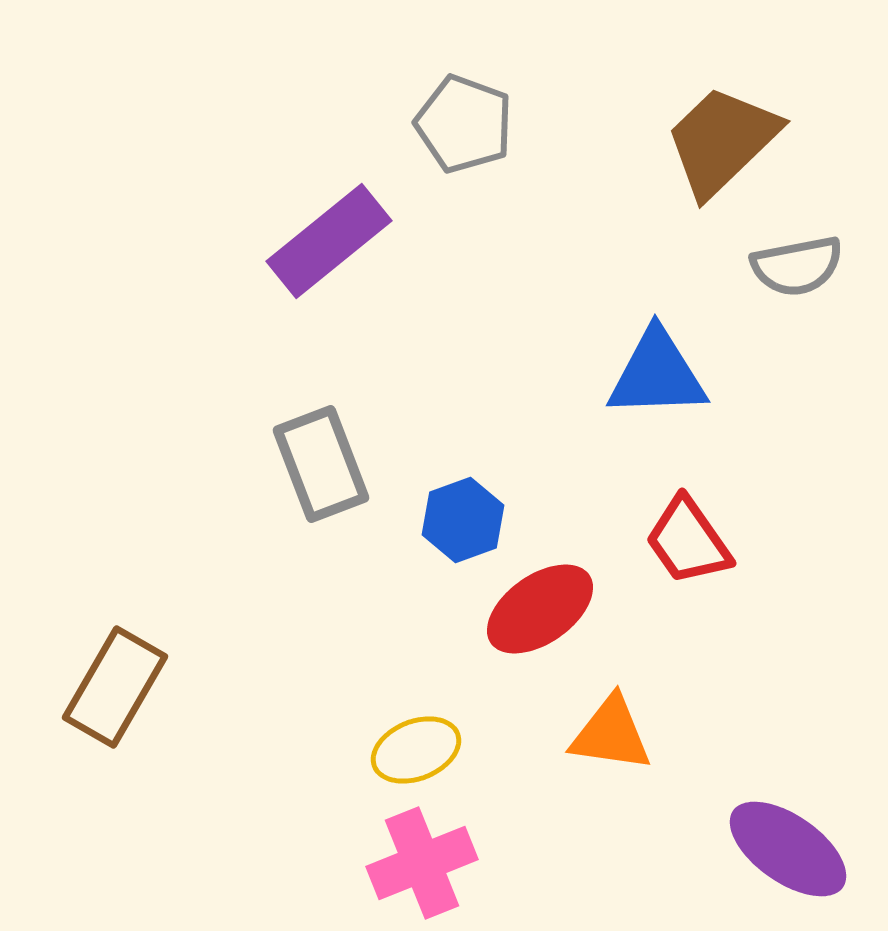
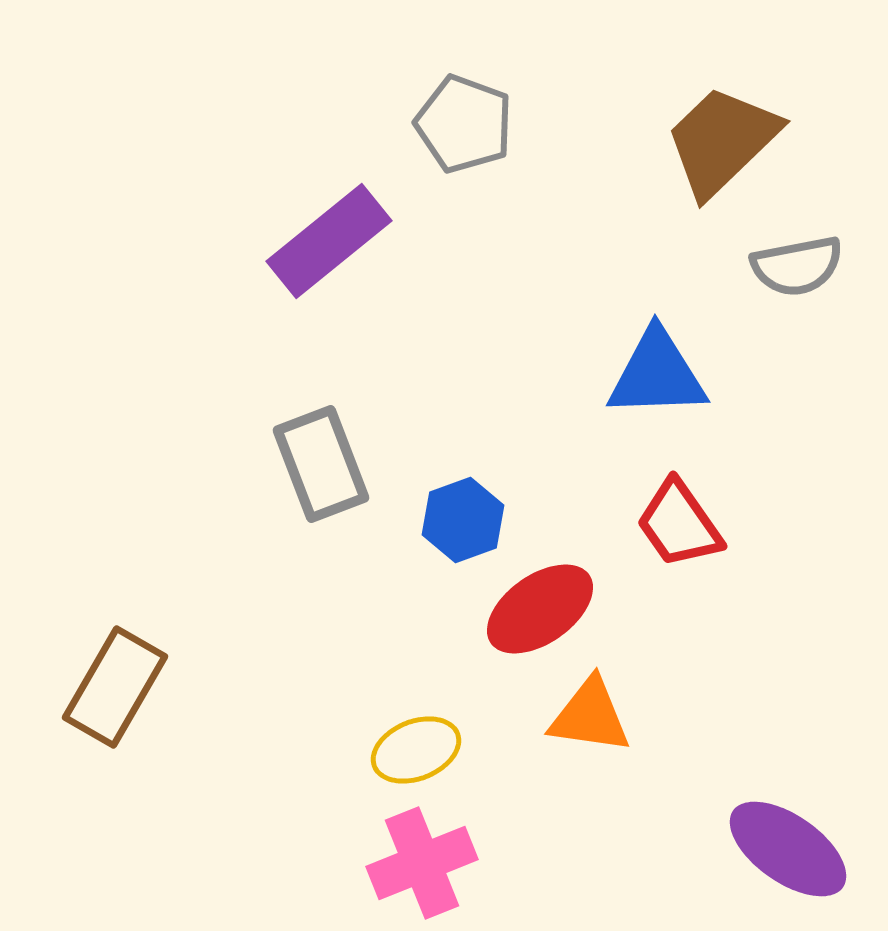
red trapezoid: moved 9 px left, 17 px up
orange triangle: moved 21 px left, 18 px up
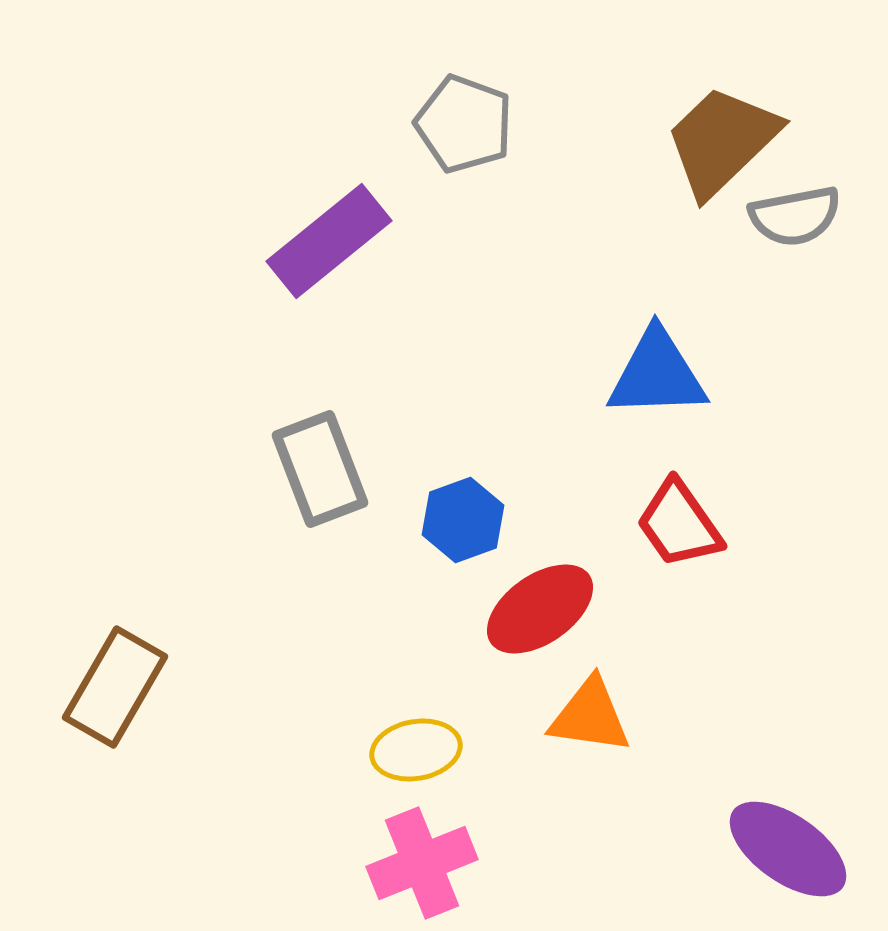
gray semicircle: moved 2 px left, 50 px up
gray rectangle: moved 1 px left, 5 px down
yellow ellipse: rotated 12 degrees clockwise
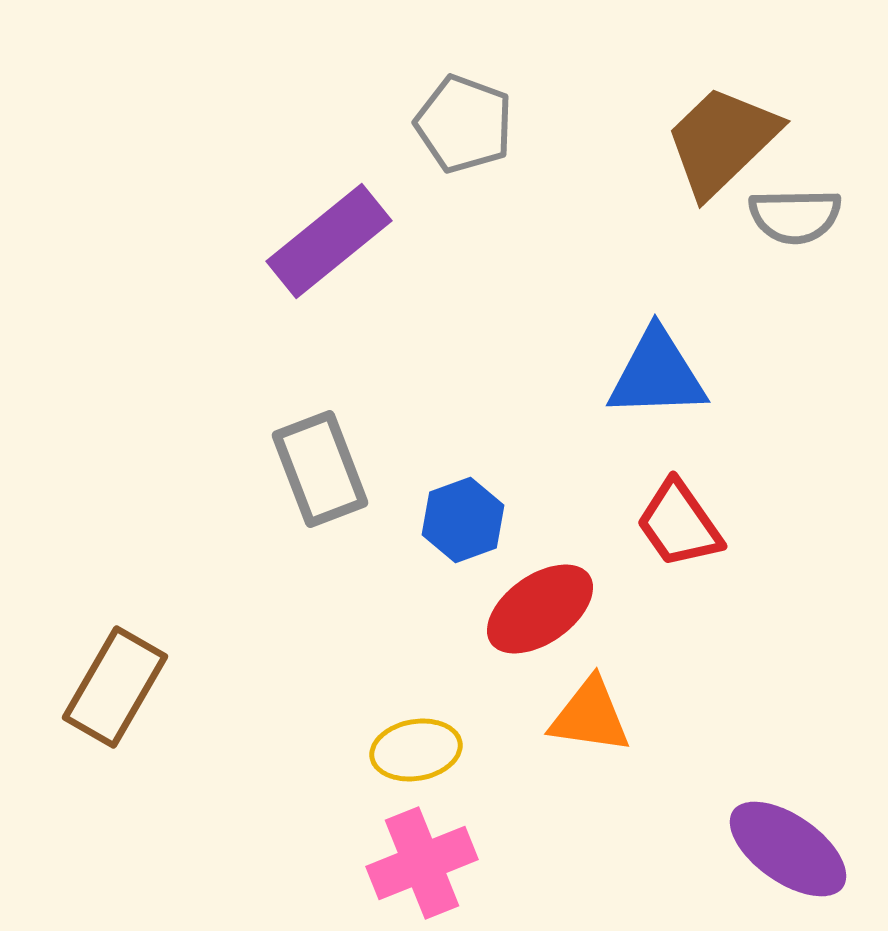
gray semicircle: rotated 10 degrees clockwise
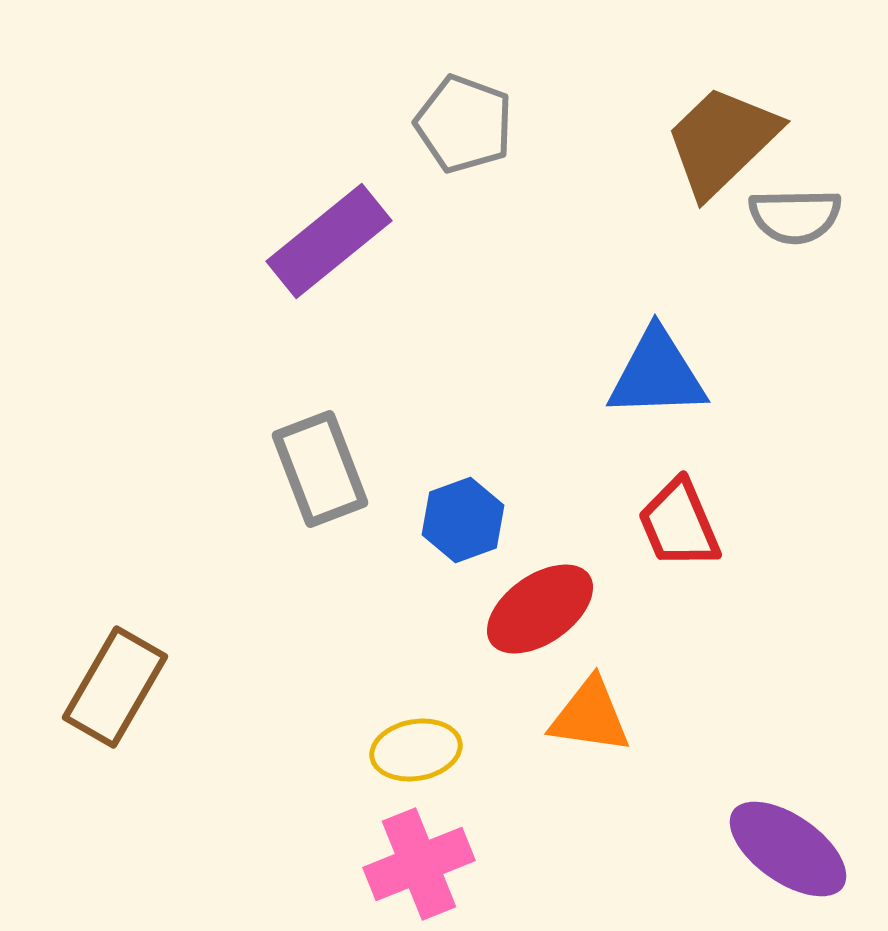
red trapezoid: rotated 12 degrees clockwise
pink cross: moved 3 px left, 1 px down
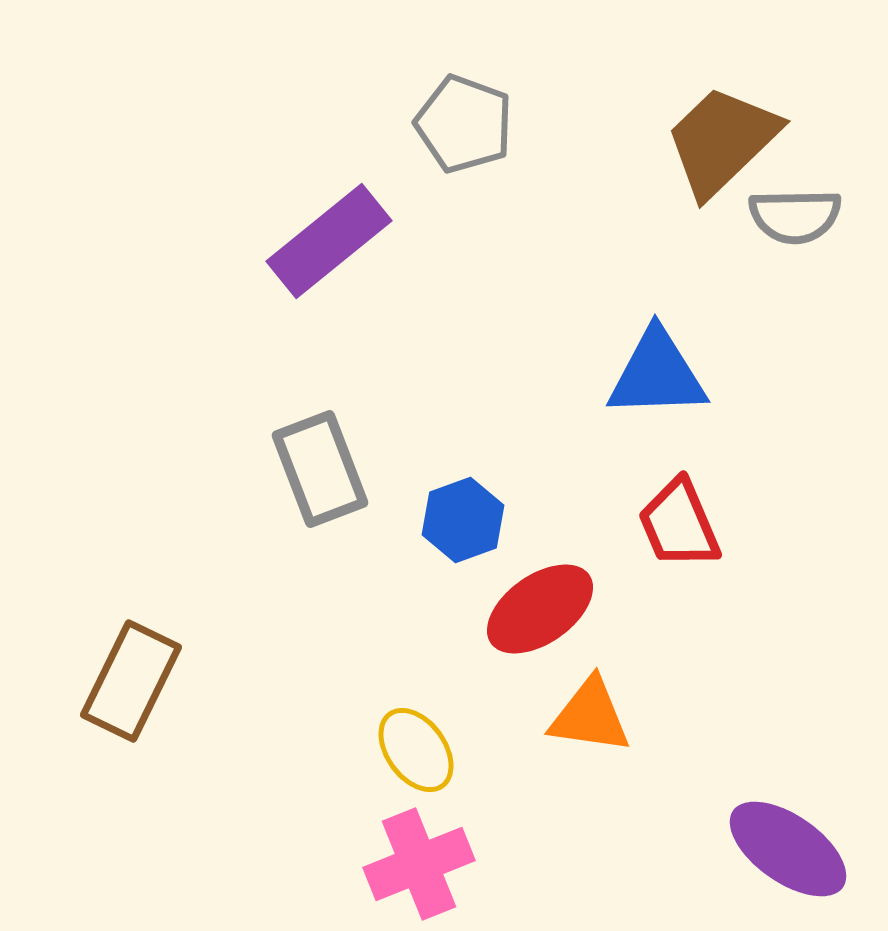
brown rectangle: moved 16 px right, 6 px up; rotated 4 degrees counterclockwise
yellow ellipse: rotated 64 degrees clockwise
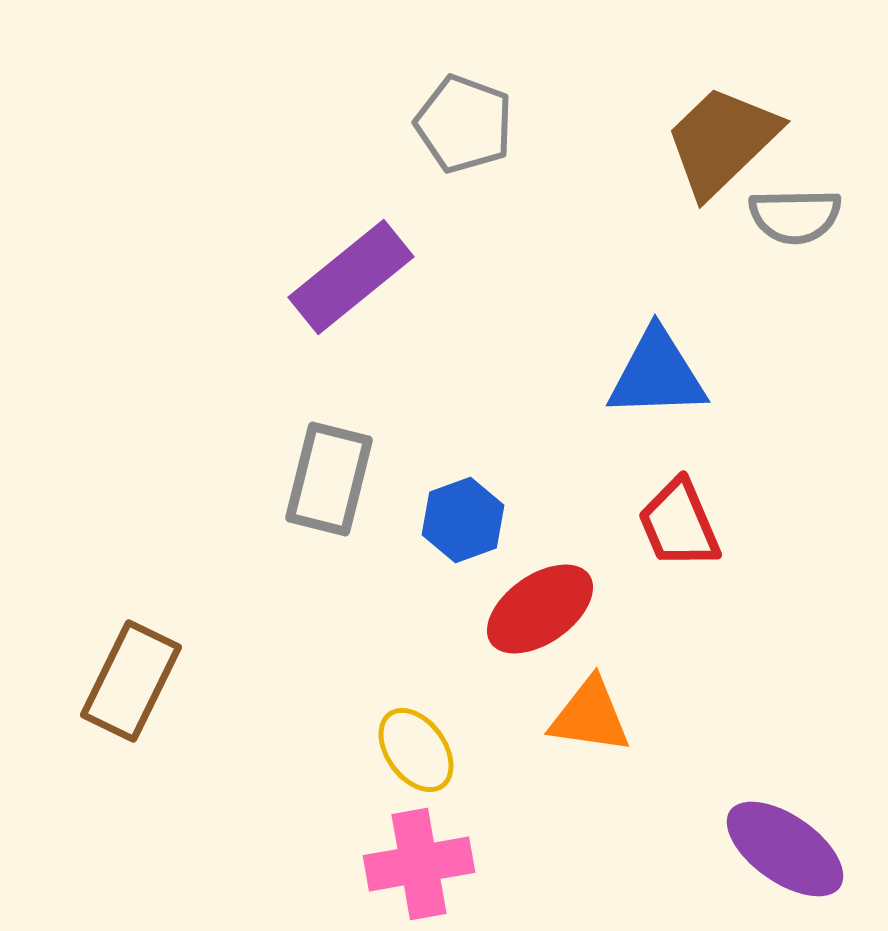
purple rectangle: moved 22 px right, 36 px down
gray rectangle: moved 9 px right, 10 px down; rotated 35 degrees clockwise
purple ellipse: moved 3 px left
pink cross: rotated 12 degrees clockwise
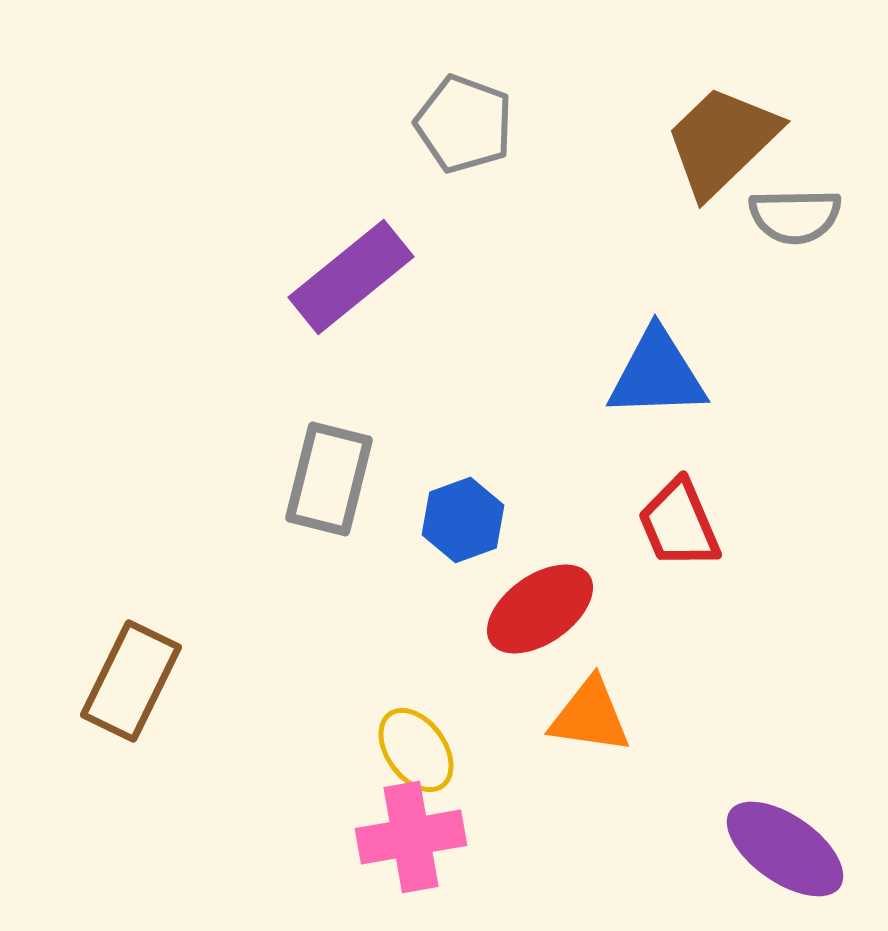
pink cross: moved 8 px left, 27 px up
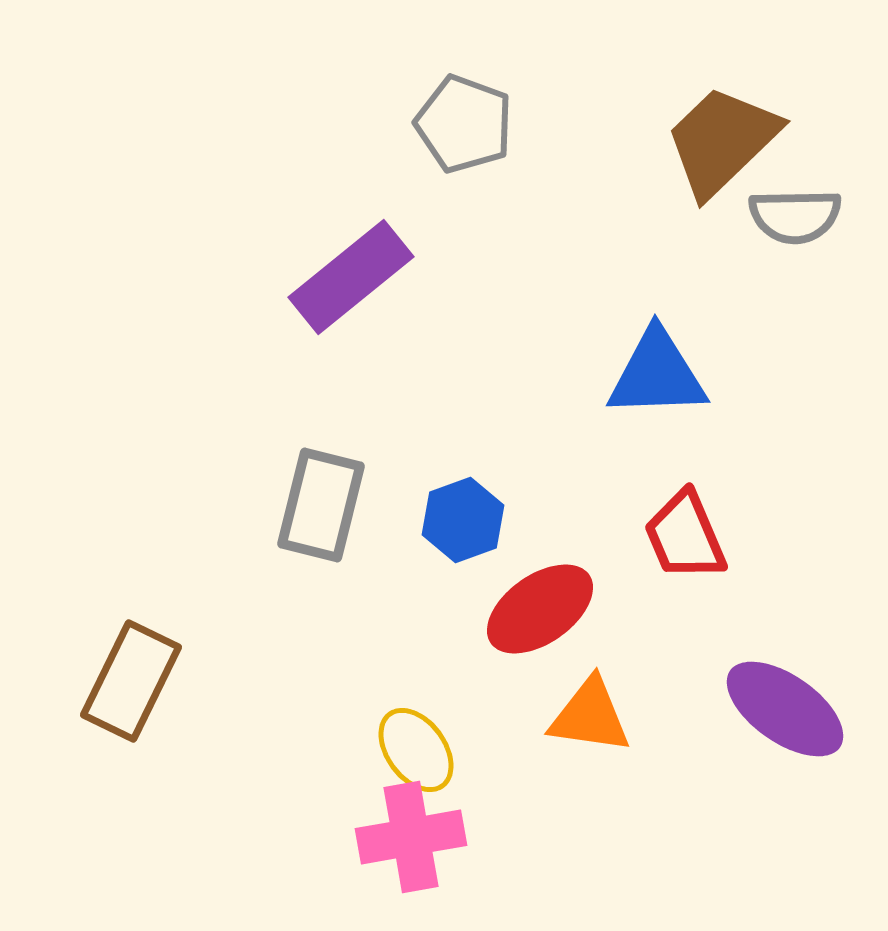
gray rectangle: moved 8 px left, 26 px down
red trapezoid: moved 6 px right, 12 px down
purple ellipse: moved 140 px up
